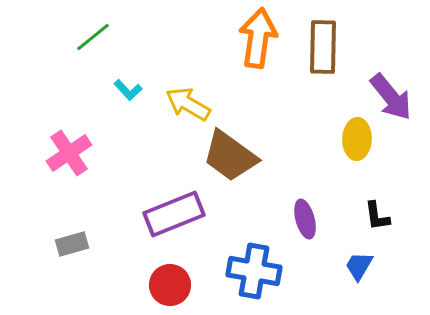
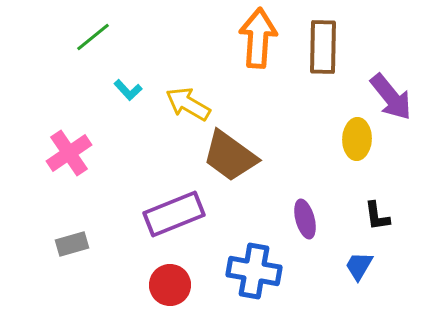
orange arrow: rotated 4 degrees counterclockwise
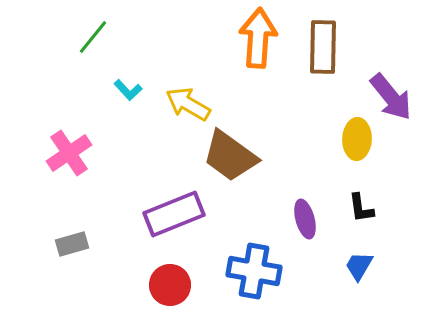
green line: rotated 12 degrees counterclockwise
black L-shape: moved 16 px left, 8 px up
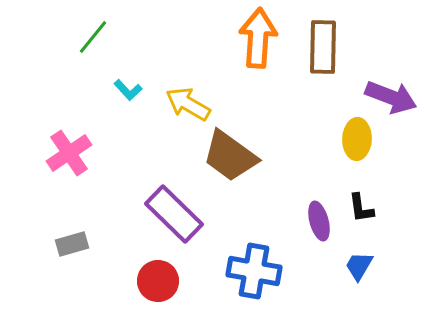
purple arrow: rotated 30 degrees counterclockwise
purple rectangle: rotated 66 degrees clockwise
purple ellipse: moved 14 px right, 2 px down
red circle: moved 12 px left, 4 px up
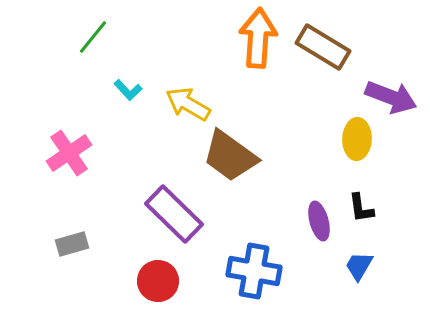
brown rectangle: rotated 60 degrees counterclockwise
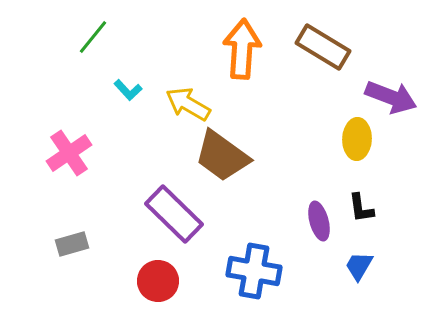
orange arrow: moved 16 px left, 11 px down
brown trapezoid: moved 8 px left
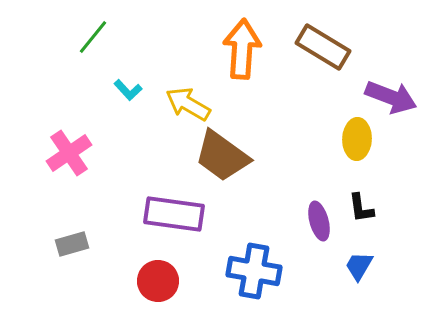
purple rectangle: rotated 36 degrees counterclockwise
